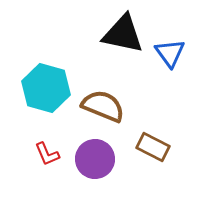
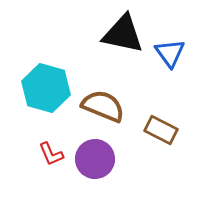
brown rectangle: moved 8 px right, 17 px up
red L-shape: moved 4 px right
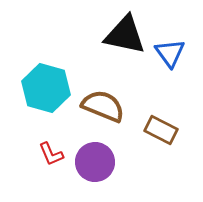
black triangle: moved 2 px right, 1 px down
purple circle: moved 3 px down
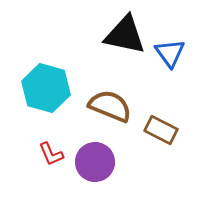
brown semicircle: moved 7 px right
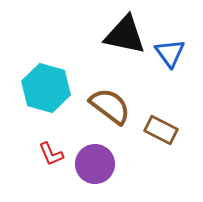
brown semicircle: rotated 15 degrees clockwise
purple circle: moved 2 px down
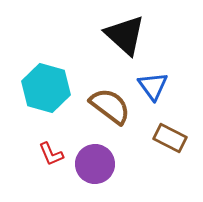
black triangle: rotated 30 degrees clockwise
blue triangle: moved 17 px left, 33 px down
brown rectangle: moved 9 px right, 8 px down
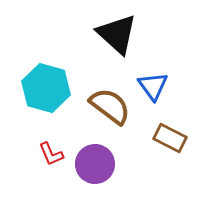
black triangle: moved 8 px left, 1 px up
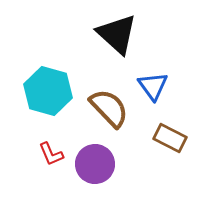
cyan hexagon: moved 2 px right, 3 px down
brown semicircle: moved 1 px left, 2 px down; rotated 9 degrees clockwise
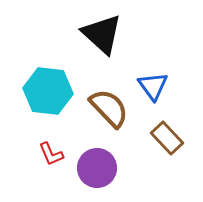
black triangle: moved 15 px left
cyan hexagon: rotated 9 degrees counterclockwise
brown rectangle: moved 3 px left; rotated 20 degrees clockwise
purple circle: moved 2 px right, 4 px down
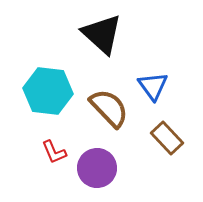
red L-shape: moved 3 px right, 2 px up
